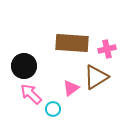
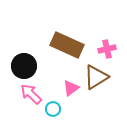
brown rectangle: moved 5 px left, 2 px down; rotated 20 degrees clockwise
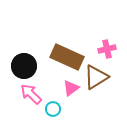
brown rectangle: moved 12 px down
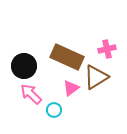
cyan circle: moved 1 px right, 1 px down
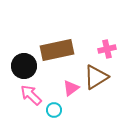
brown rectangle: moved 10 px left, 7 px up; rotated 36 degrees counterclockwise
pink arrow: moved 1 px down
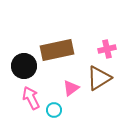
brown triangle: moved 3 px right, 1 px down
pink arrow: moved 3 px down; rotated 20 degrees clockwise
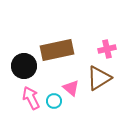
pink triangle: rotated 42 degrees counterclockwise
cyan circle: moved 9 px up
